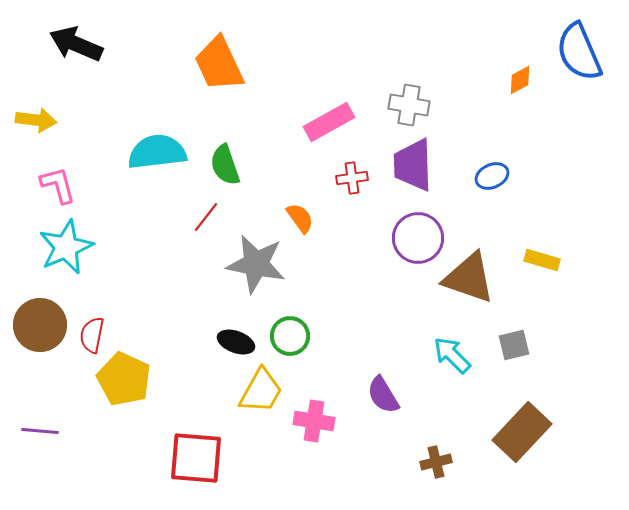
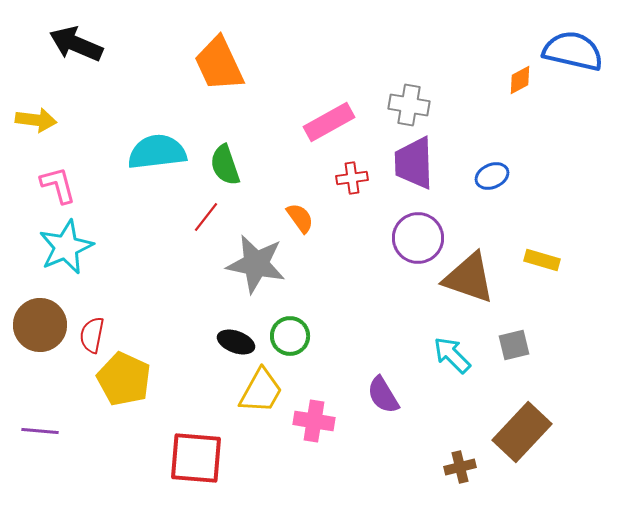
blue semicircle: moved 6 px left, 1 px up; rotated 126 degrees clockwise
purple trapezoid: moved 1 px right, 2 px up
brown cross: moved 24 px right, 5 px down
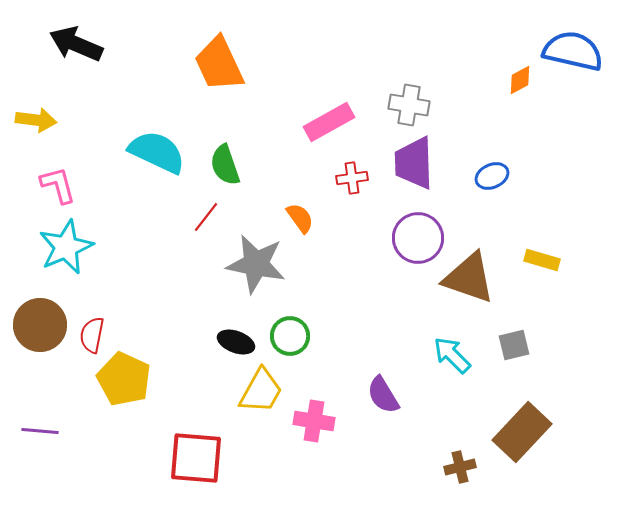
cyan semicircle: rotated 32 degrees clockwise
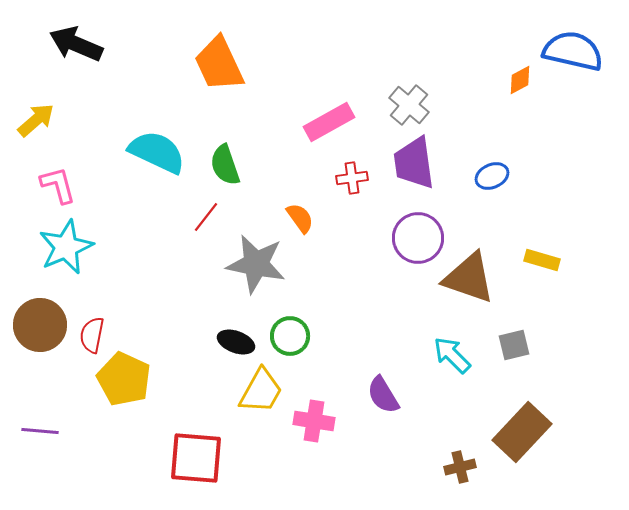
gray cross: rotated 30 degrees clockwise
yellow arrow: rotated 48 degrees counterclockwise
purple trapezoid: rotated 6 degrees counterclockwise
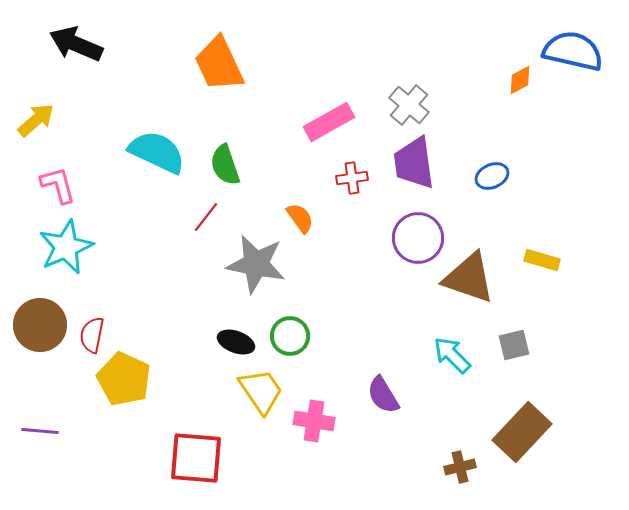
yellow trapezoid: rotated 63 degrees counterclockwise
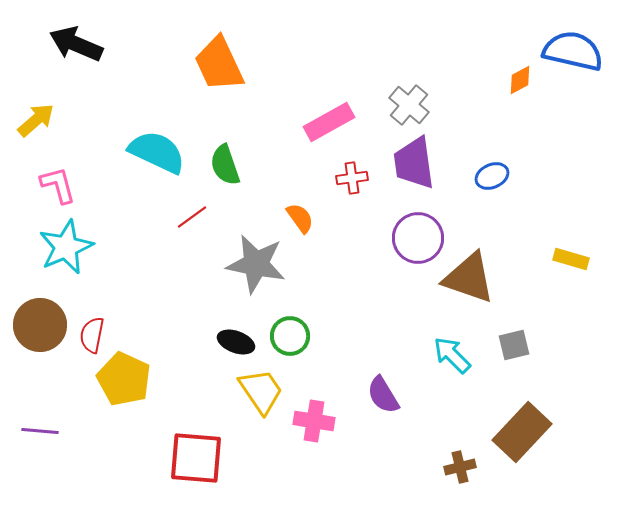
red line: moved 14 px left; rotated 16 degrees clockwise
yellow rectangle: moved 29 px right, 1 px up
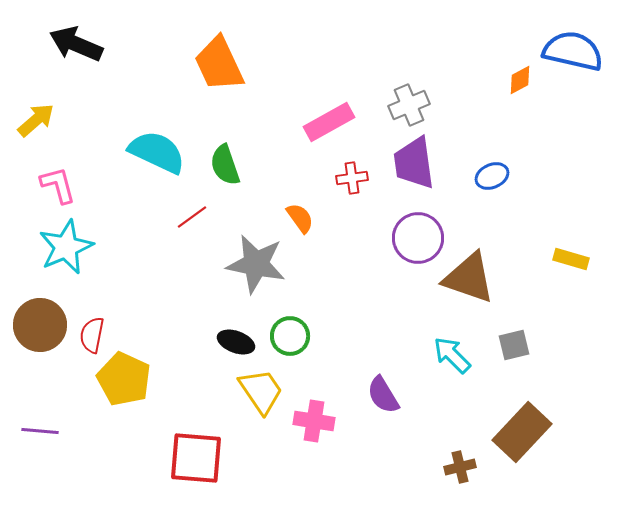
gray cross: rotated 27 degrees clockwise
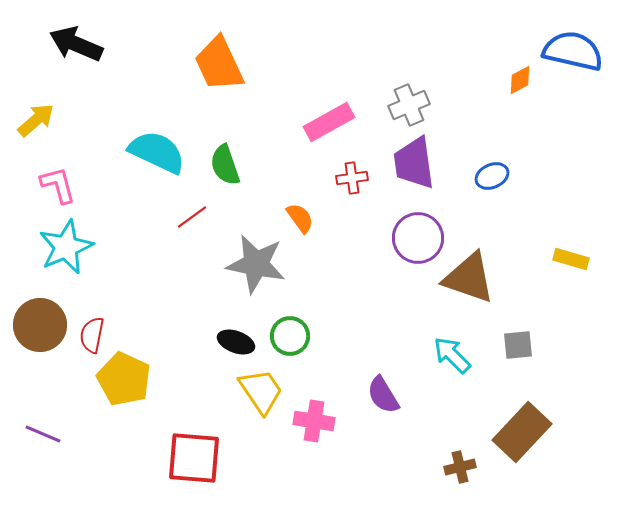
gray square: moved 4 px right; rotated 8 degrees clockwise
purple line: moved 3 px right, 3 px down; rotated 18 degrees clockwise
red square: moved 2 px left
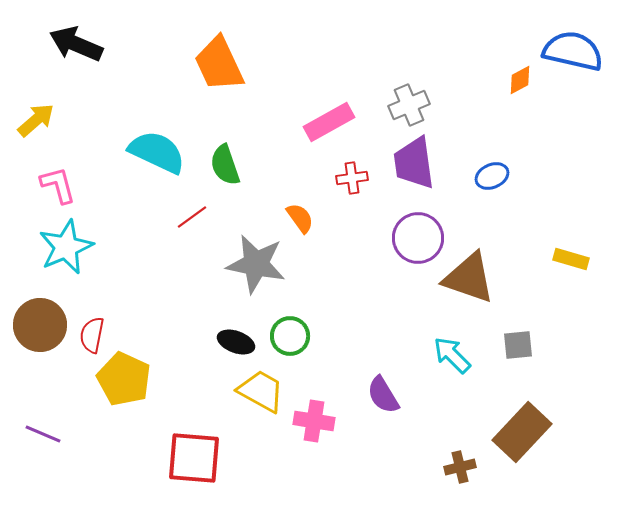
yellow trapezoid: rotated 27 degrees counterclockwise
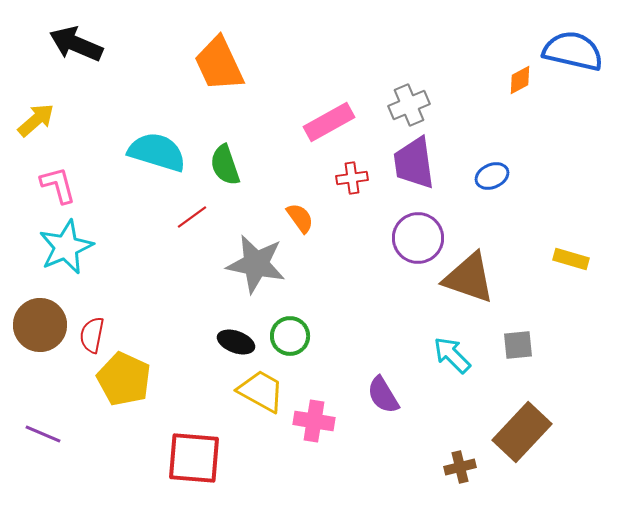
cyan semicircle: rotated 8 degrees counterclockwise
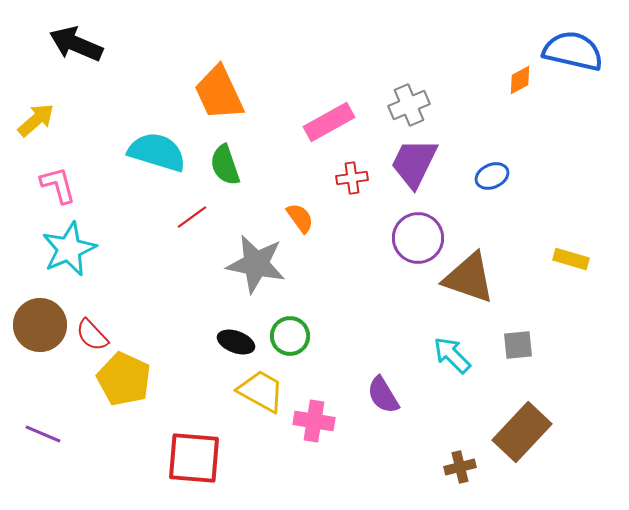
orange trapezoid: moved 29 px down
purple trapezoid: rotated 34 degrees clockwise
cyan star: moved 3 px right, 2 px down
red semicircle: rotated 54 degrees counterclockwise
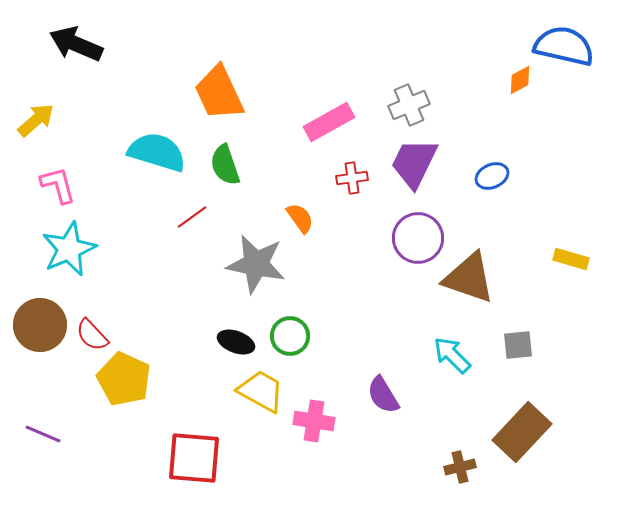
blue semicircle: moved 9 px left, 5 px up
